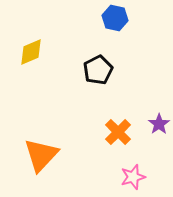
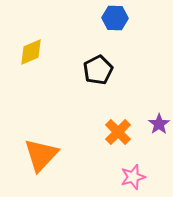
blue hexagon: rotated 10 degrees counterclockwise
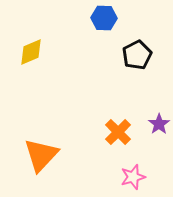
blue hexagon: moved 11 px left
black pentagon: moved 39 px right, 15 px up
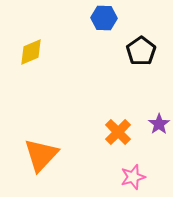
black pentagon: moved 4 px right, 4 px up; rotated 8 degrees counterclockwise
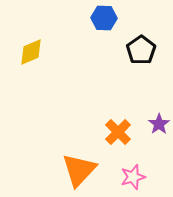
black pentagon: moved 1 px up
orange triangle: moved 38 px right, 15 px down
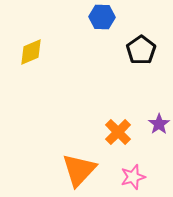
blue hexagon: moved 2 px left, 1 px up
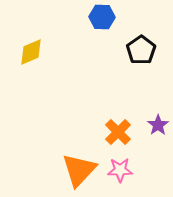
purple star: moved 1 px left, 1 px down
pink star: moved 13 px left, 7 px up; rotated 15 degrees clockwise
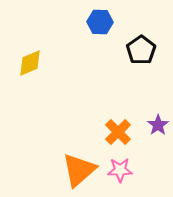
blue hexagon: moved 2 px left, 5 px down
yellow diamond: moved 1 px left, 11 px down
orange triangle: rotated 6 degrees clockwise
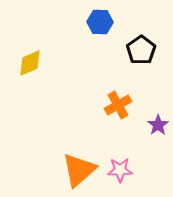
orange cross: moved 27 px up; rotated 16 degrees clockwise
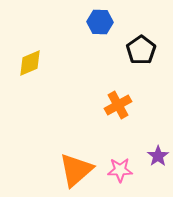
purple star: moved 31 px down
orange triangle: moved 3 px left
